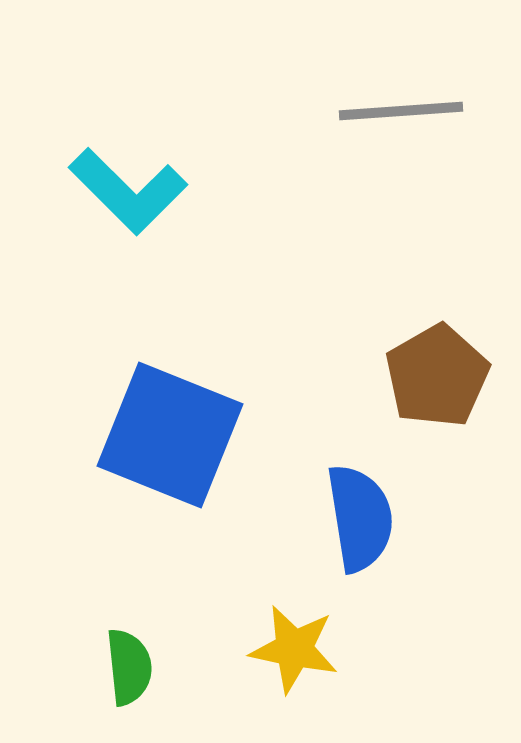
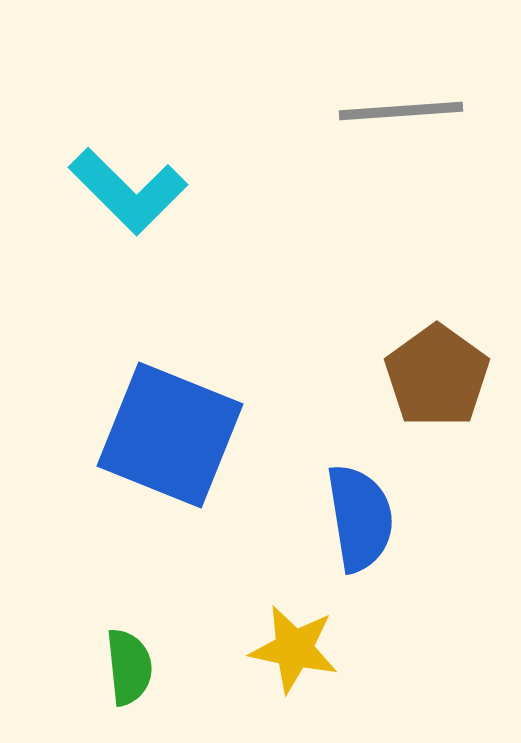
brown pentagon: rotated 6 degrees counterclockwise
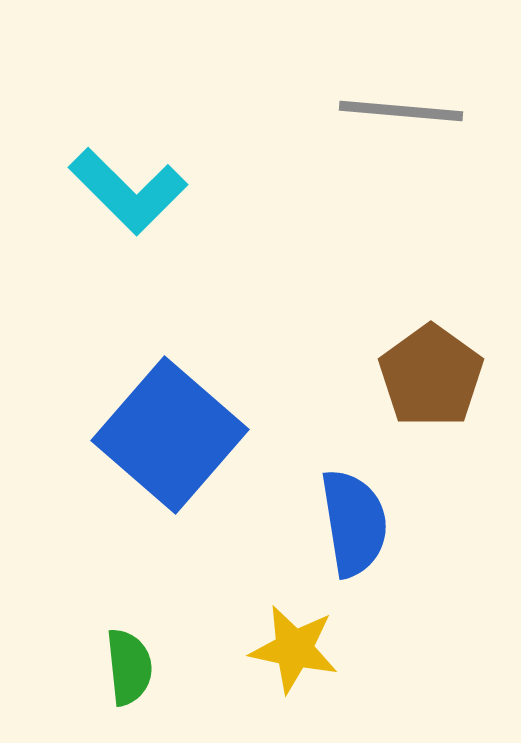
gray line: rotated 9 degrees clockwise
brown pentagon: moved 6 px left
blue square: rotated 19 degrees clockwise
blue semicircle: moved 6 px left, 5 px down
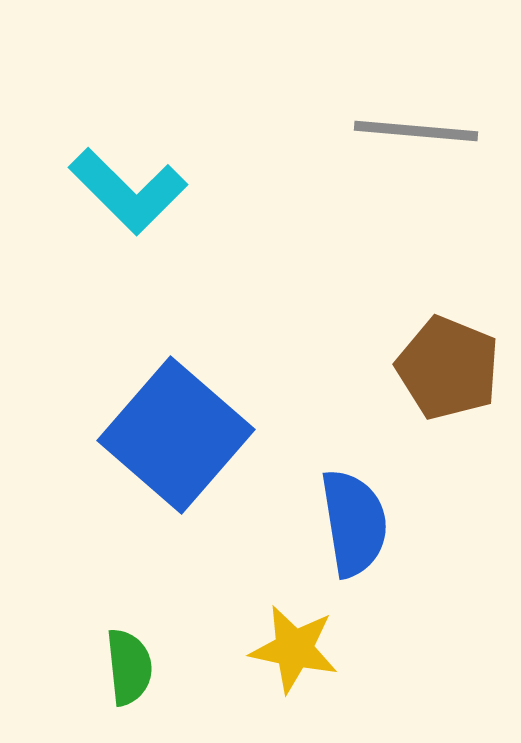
gray line: moved 15 px right, 20 px down
brown pentagon: moved 17 px right, 8 px up; rotated 14 degrees counterclockwise
blue square: moved 6 px right
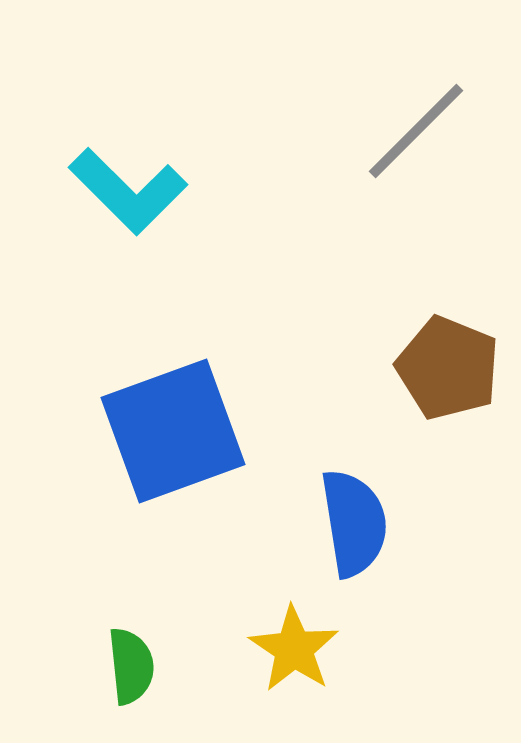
gray line: rotated 50 degrees counterclockwise
blue square: moved 3 px left, 4 px up; rotated 29 degrees clockwise
yellow star: rotated 22 degrees clockwise
green semicircle: moved 2 px right, 1 px up
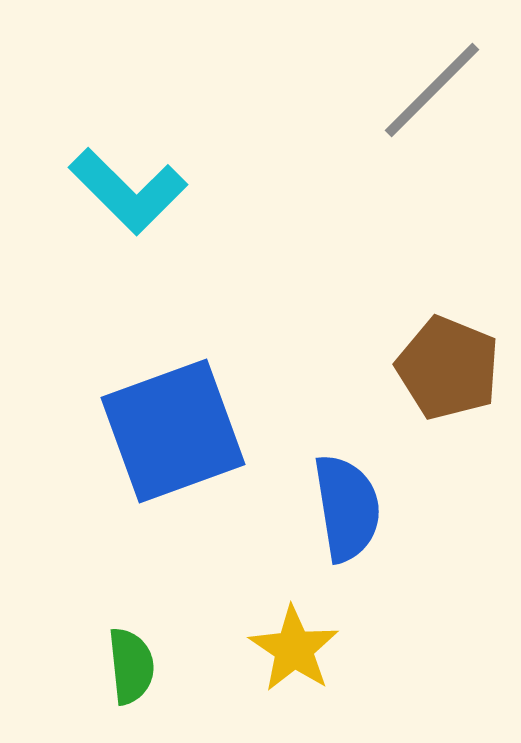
gray line: moved 16 px right, 41 px up
blue semicircle: moved 7 px left, 15 px up
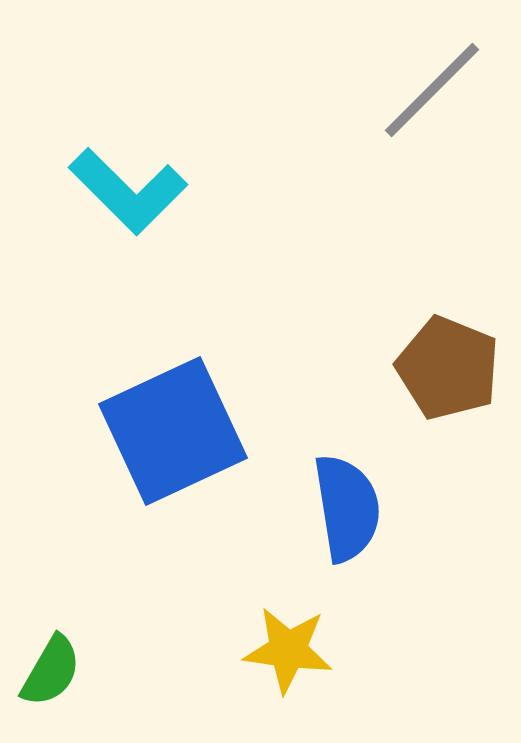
blue square: rotated 5 degrees counterclockwise
yellow star: moved 6 px left, 1 px down; rotated 26 degrees counterclockwise
green semicircle: moved 80 px left, 5 px down; rotated 36 degrees clockwise
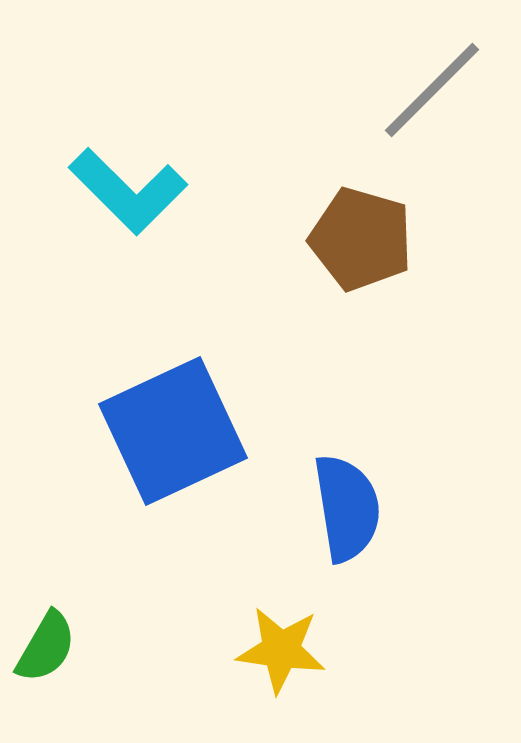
brown pentagon: moved 87 px left, 129 px up; rotated 6 degrees counterclockwise
yellow star: moved 7 px left
green semicircle: moved 5 px left, 24 px up
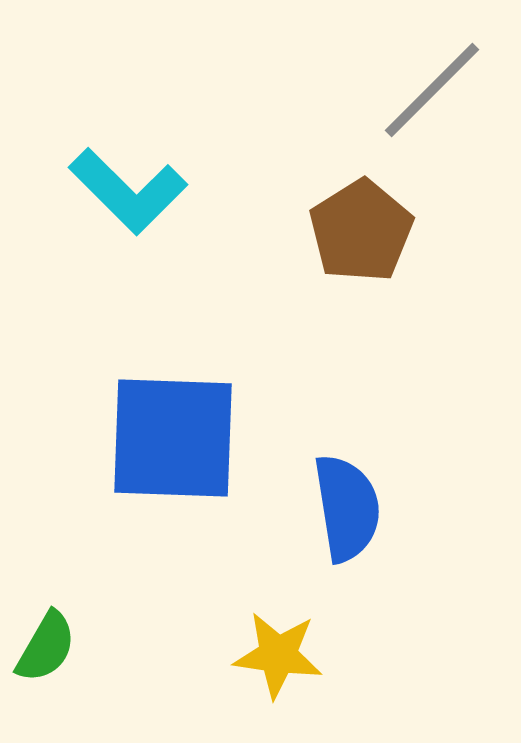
brown pentagon: moved 8 px up; rotated 24 degrees clockwise
blue square: moved 7 px down; rotated 27 degrees clockwise
yellow star: moved 3 px left, 5 px down
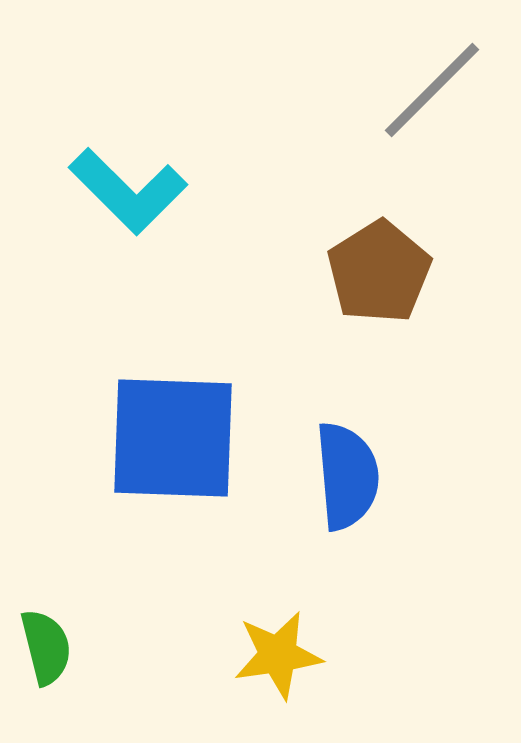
brown pentagon: moved 18 px right, 41 px down
blue semicircle: moved 32 px up; rotated 4 degrees clockwise
green semicircle: rotated 44 degrees counterclockwise
yellow star: rotated 16 degrees counterclockwise
